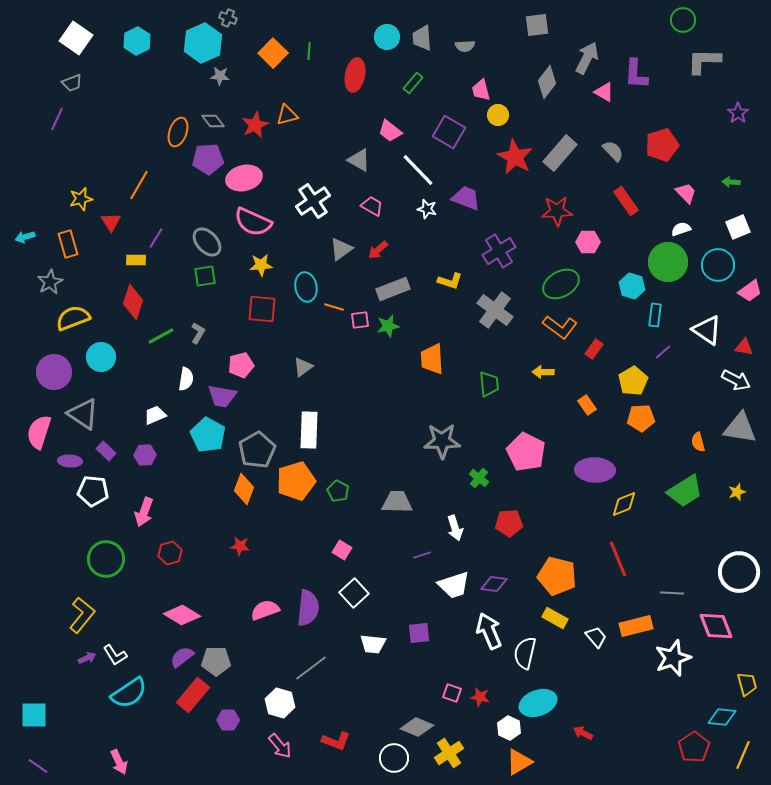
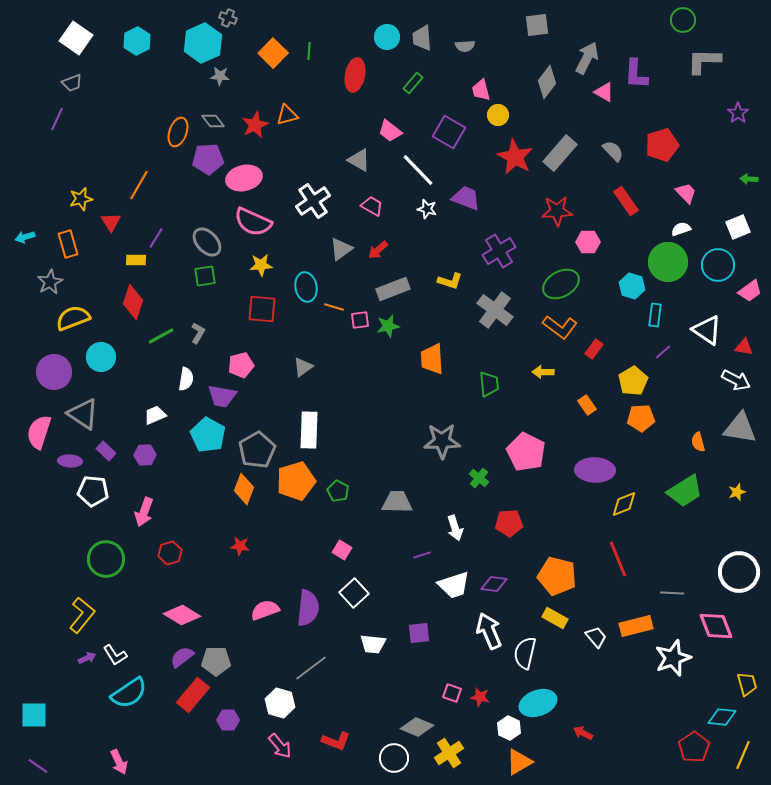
green arrow at (731, 182): moved 18 px right, 3 px up
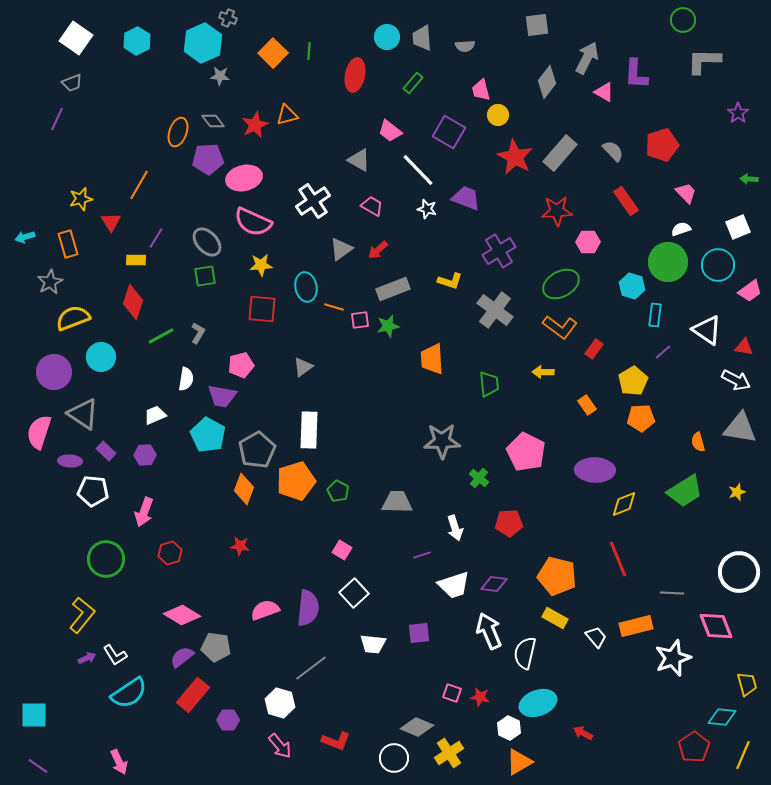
gray pentagon at (216, 661): moved 14 px up; rotated 8 degrees clockwise
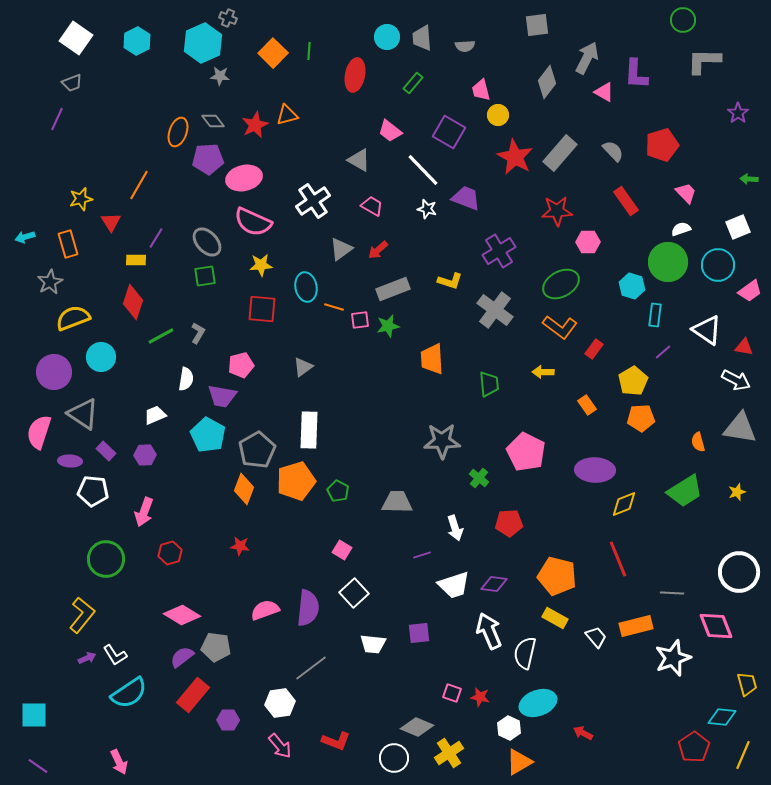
white line at (418, 170): moved 5 px right
white hexagon at (280, 703): rotated 24 degrees counterclockwise
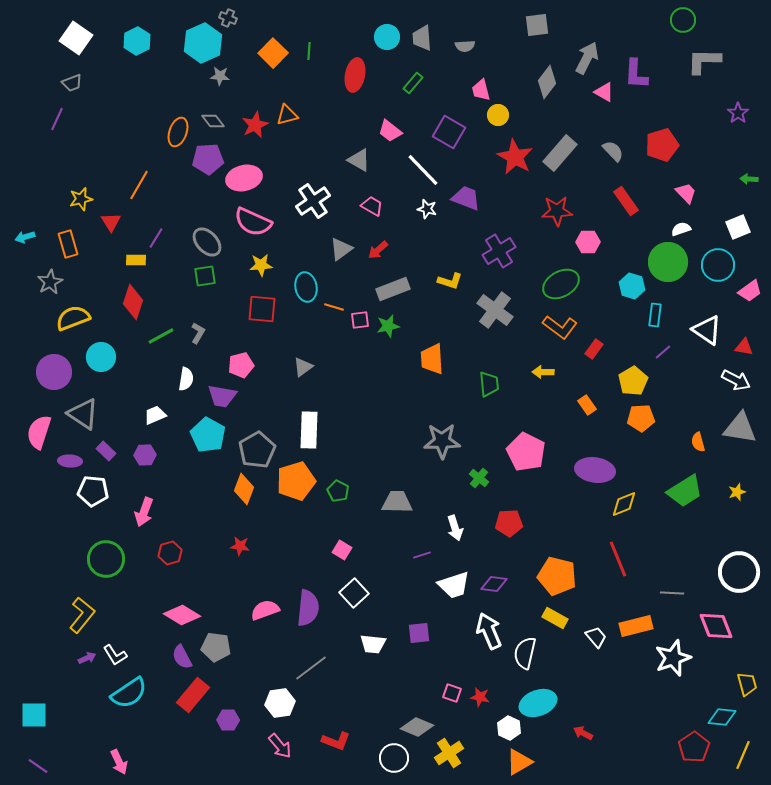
purple ellipse at (595, 470): rotated 6 degrees clockwise
purple semicircle at (182, 657): rotated 80 degrees counterclockwise
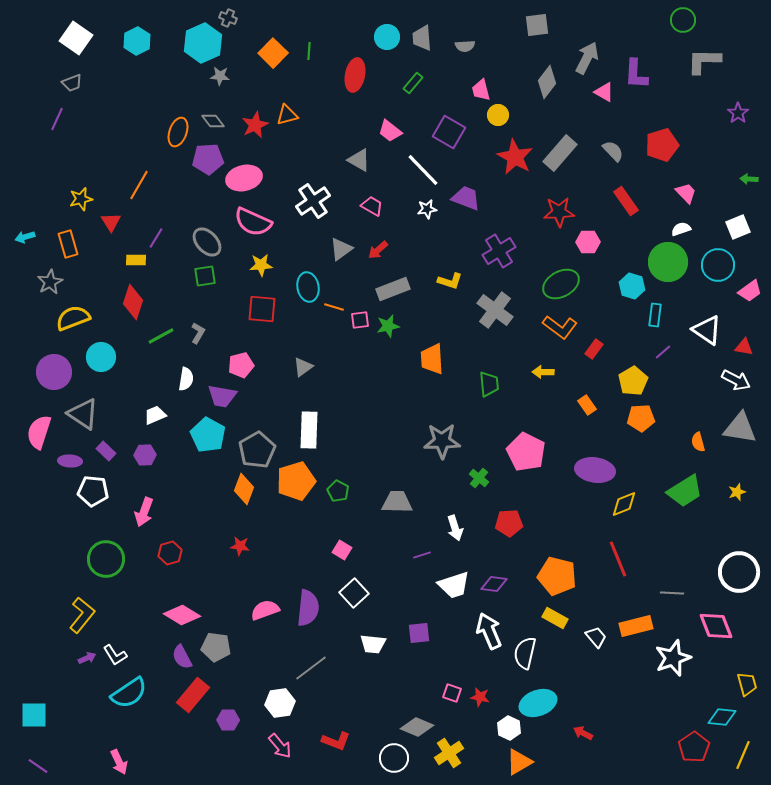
white star at (427, 209): rotated 24 degrees counterclockwise
red star at (557, 211): moved 2 px right, 1 px down
cyan ellipse at (306, 287): moved 2 px right
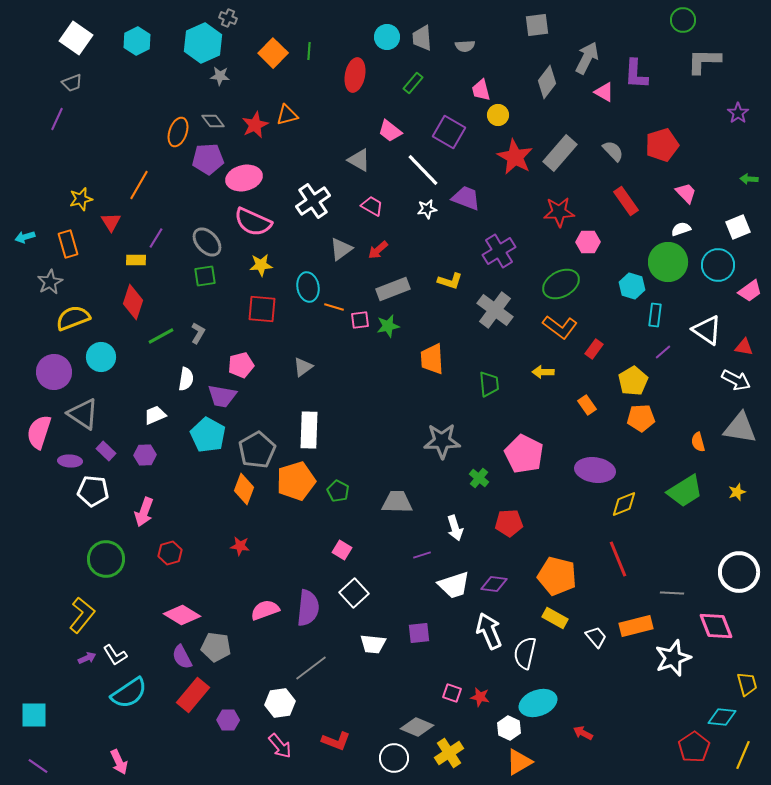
pink pentagon at (526, 452): moved 2 px left, 2 px down
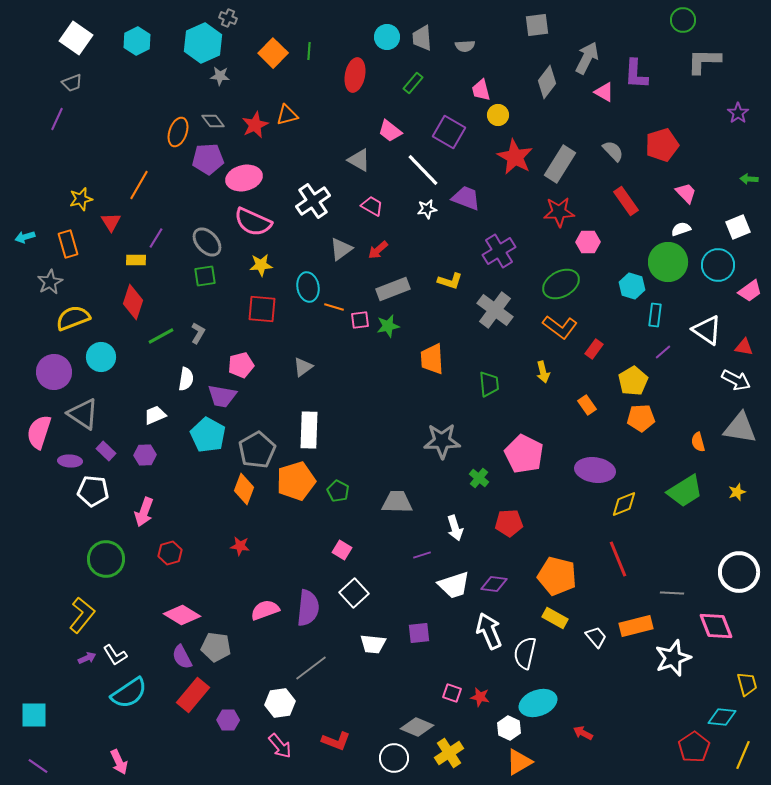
gray rectangle at (560, 153): moved 11 px down; rotated 9 degrees counterclockwise
yellow arrow at (543, 372): rotated 105 degrees counterclockwise
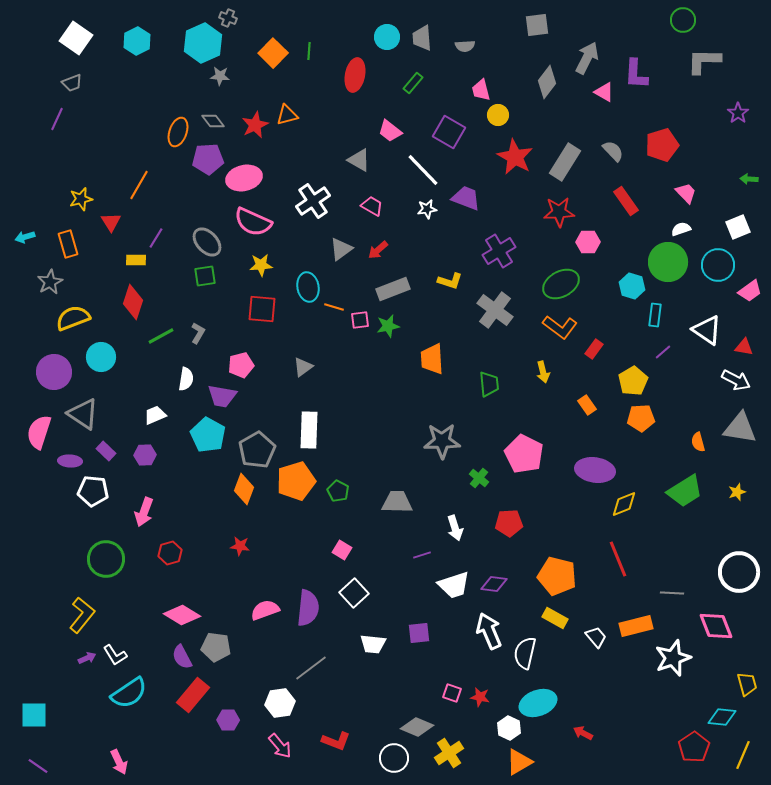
gray rectangle at (560, 164): moved 5 px right, 2 px up
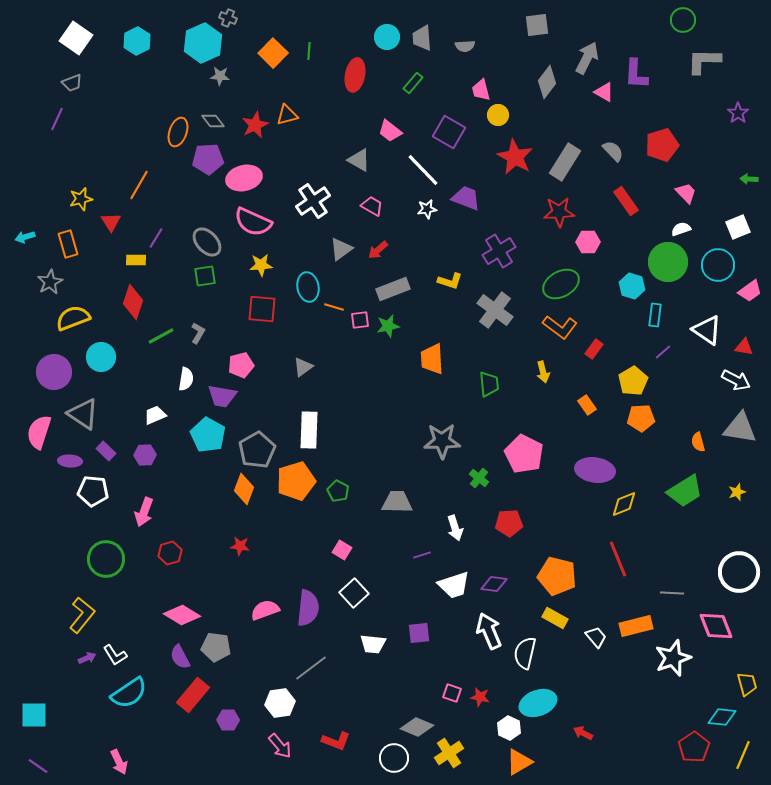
purple semicircle at (182, 657): moved 2 px left
